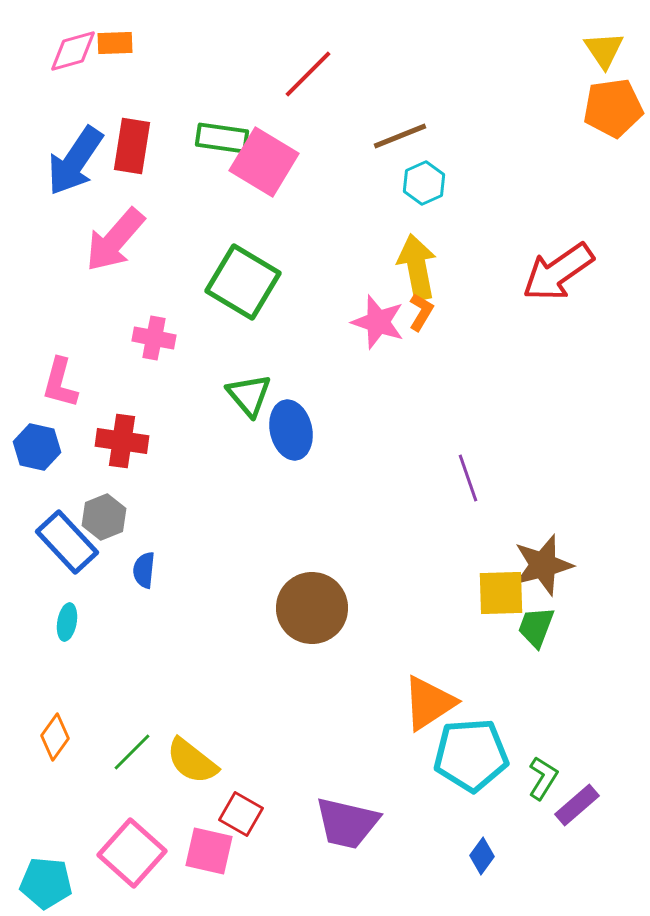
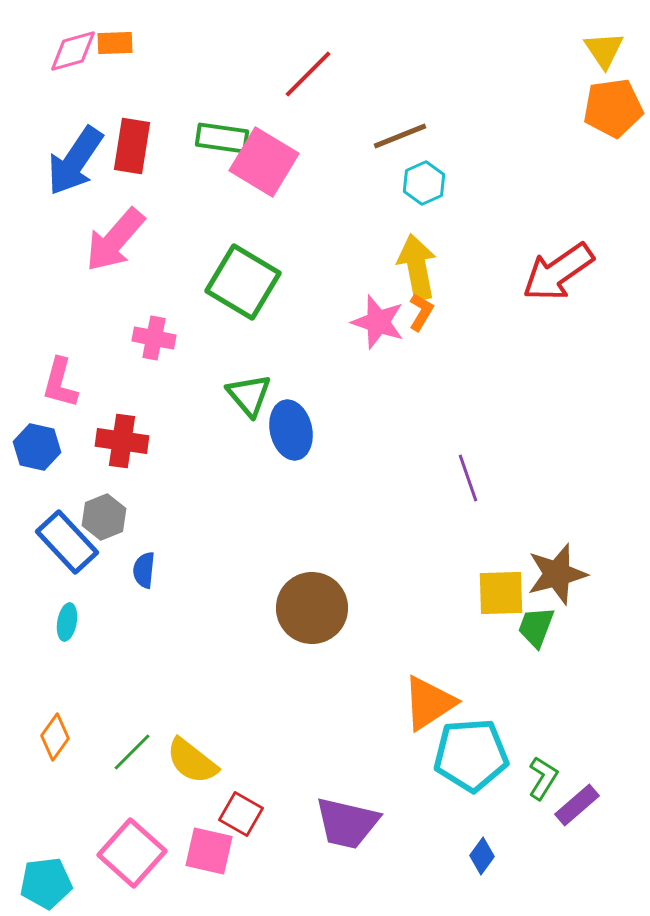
brown star at (543, 565): moved 14 px right, 9 px down
cyan pentagon at (46, 883): rotated 12 degrees counterclockwise
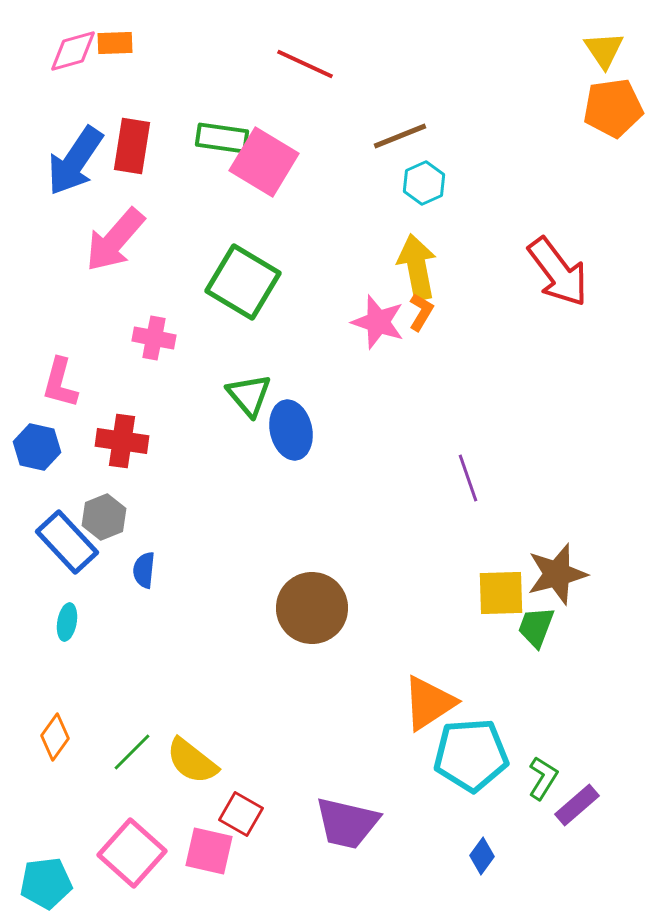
red line at (308, 74): moved 3 px left, 10 px up; rotated 70 degrees clockwise
red arrow at (558, 272): rotated 92 degrees counterclockwise
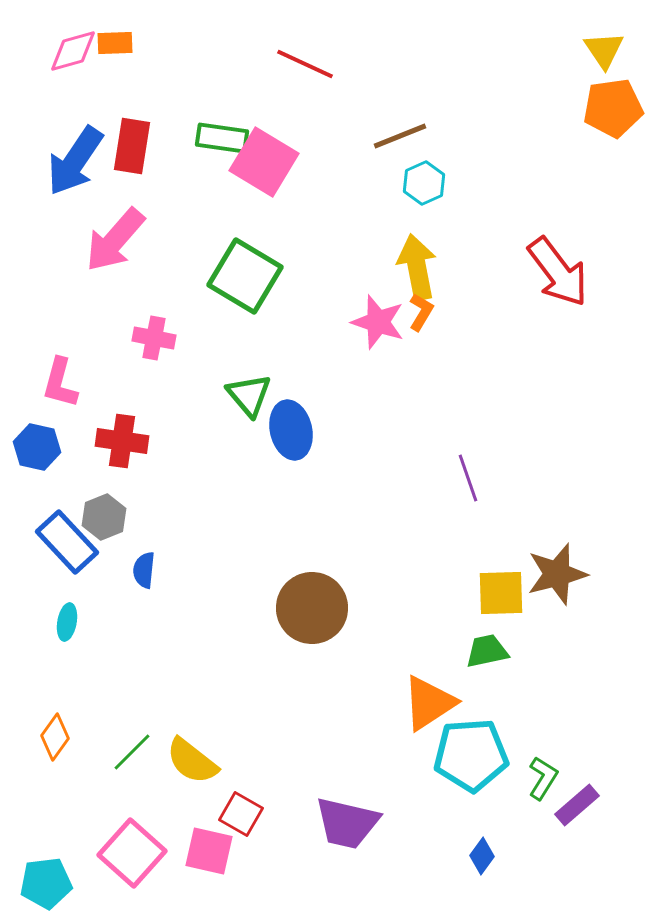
green square at (243, 282): moved 2 px right, 6 px up
green trapezoid at (536, 627): moved 49 px left, 24 px down; rotated 57 degrees clockwise
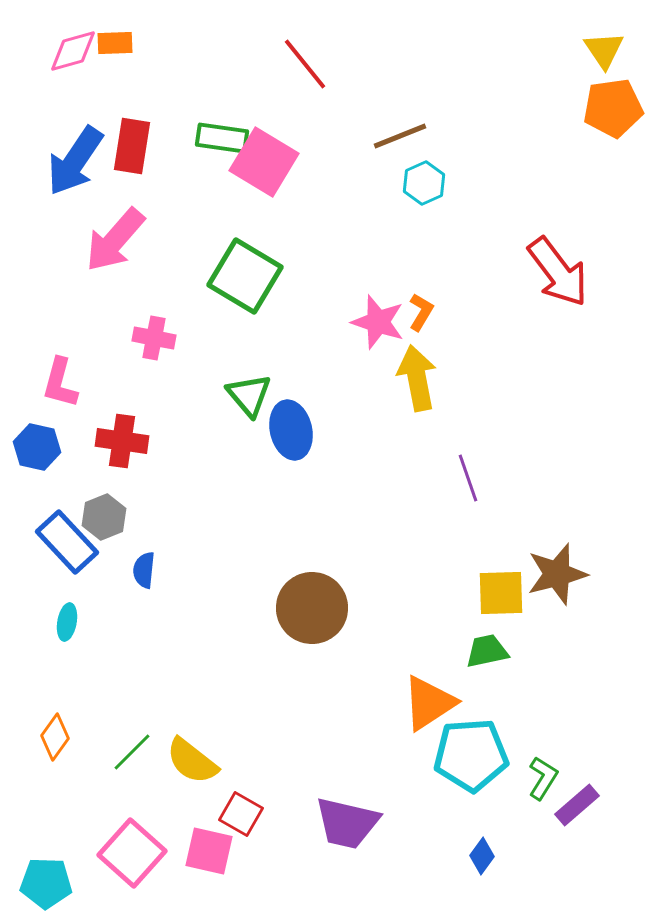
red line at (305, 64): rotated 26 degrees clockwise
yellow arrow at (417, 267): moved 111 px down
cyan pentagon at (46, 883): rotated 9 degrees clockwise
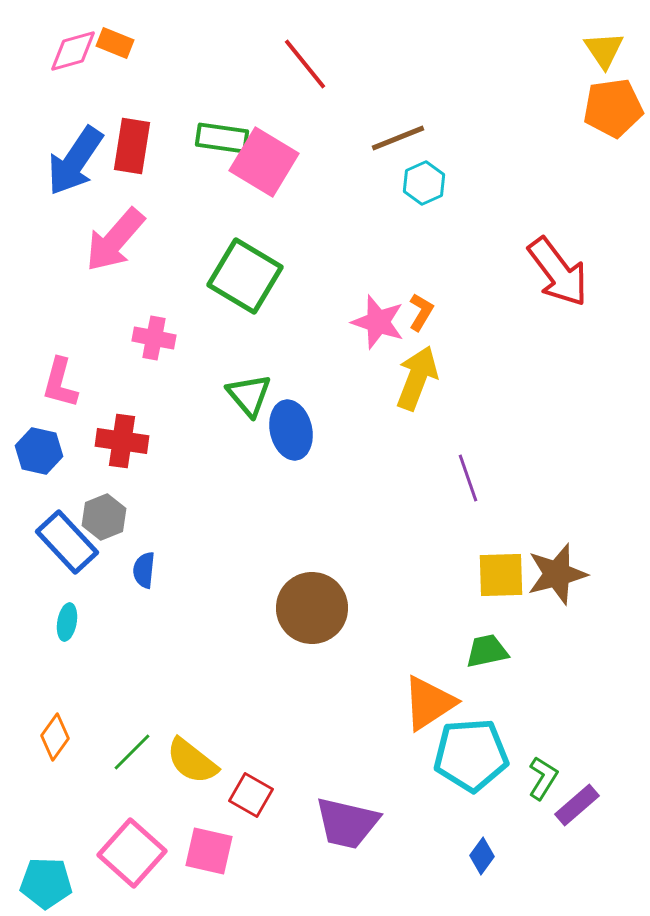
orange rectangle at (115, 43): rotated 24 degrees clockwise
brown line at (400, 136): moved 2 px left, 2 px down
yellow arrow at (417, 378): rotated 32 degrees clockwise
blue hexagon at (37, 447): moved 2 px right, 4 px down
yellow square at (501, 593): moved 18 px up
red square at (241, 814): moved 10 px right, 19 px up
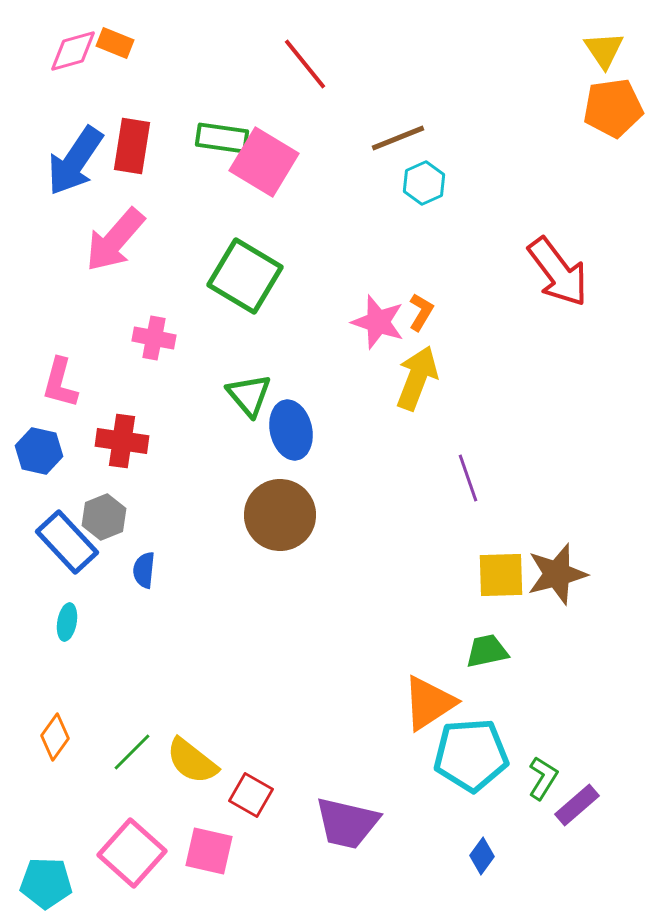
brown circle at (312, 608): moved 32 px left, 93 px up
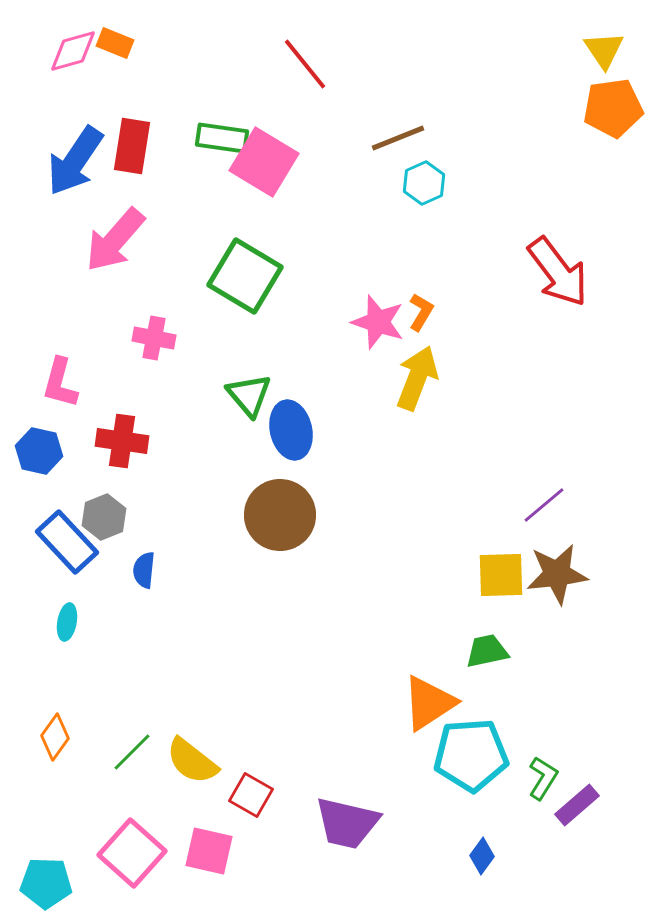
purple line at (468, 478): moved 76 px right, 27 px down; rotated 69 degrees clockwise
brown star at (557, 574): rotated 8 degrees clockwise
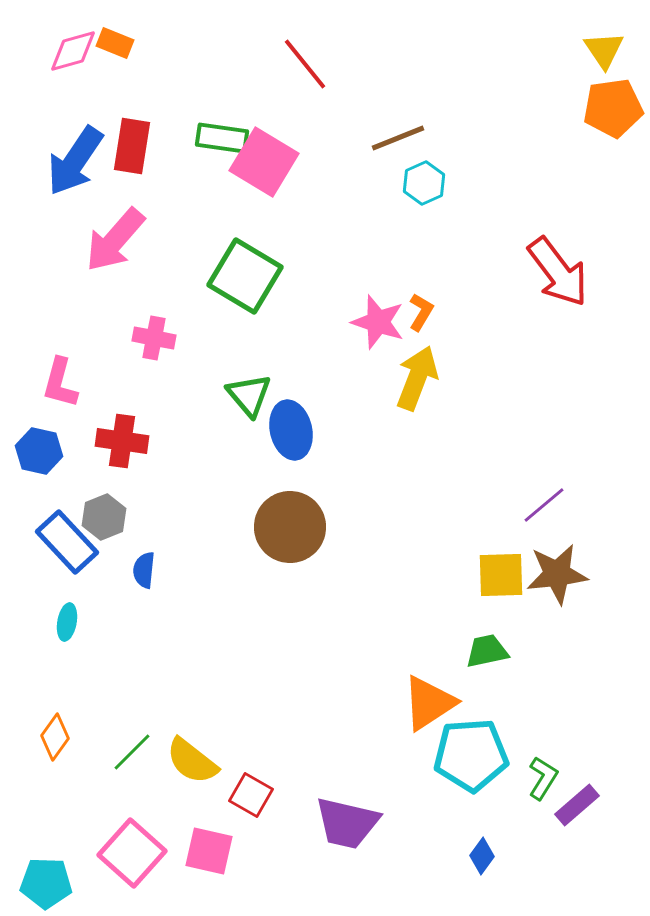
brown circle at (280, 515): moved 10 px right, 12 px down
